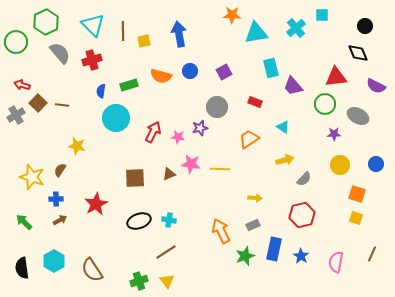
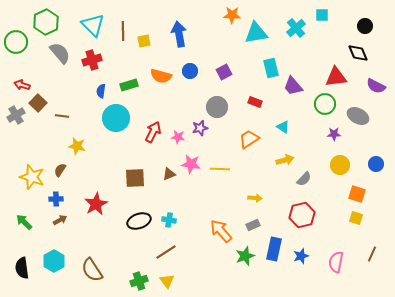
brown line at (62, 105): moved 11 px down
orange arrow at (221, 231): rotated 15 degrees counterclockwise
blue star at (301, 256): rotated 21 degrees clockwise
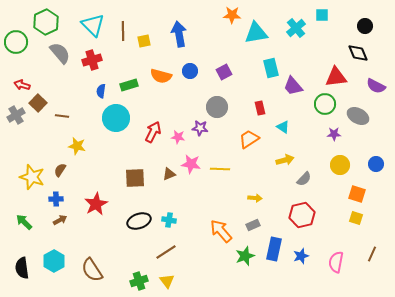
red rectangle at (255, 102): moved 5 px right, 6 px down; rotated 56 degrees clockwise
purple star at (200, 128): rotated 21 degrees clockwise
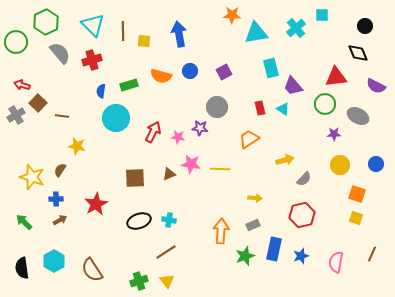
yellow square at (144, 41): rotated 16 degrees clockwise
cyan triangle at (283, 127): moved 18 px up
orange arrow at (221, 231): rotated 45 degrees clockwise
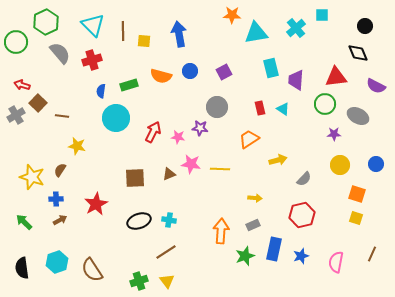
purple trapezoid at (293, 86): moved 3 px right, 6 px up; rotated 45 degrees clockwise
yellow arrow at (285, 160): moved 7 px left
cyan hexagon at (54, 261): moved 3 px right, 1 px down; rotated 10 degrees clockwise
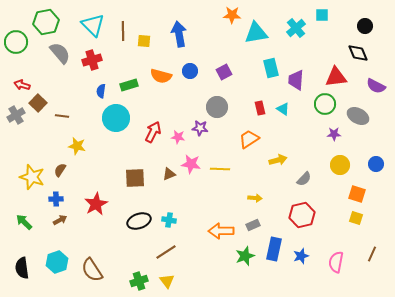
green hexagon at (46, 22): rotated 15 degrees clockwise
orange arrow at (221, 231): rotated 95 degrees counterclockwise
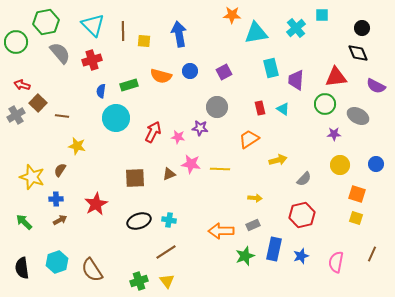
black circle at (365, 26): moved 3 px left, 2 px down
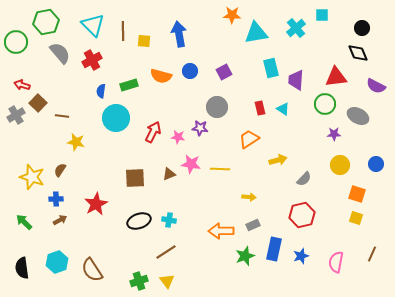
red cross at (92, 60): rotated 12 degrees counterclockwise
yellow star at (77, 146): moved 1 px left, 4 px up
yellow arrow at (255, 198): moved 6 px left, 1 px up
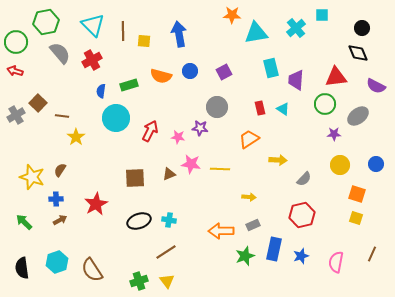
red arrow at (22, 85): moved 7 px left, 14 px up
gray ellipse at (358, 116): rotated 65 degrees counterclockwise
red arrow at (153, 132): moved 3 px left, 1 px up
yellow star at (76, 142): moved 5 px up; rotated 24 degrees clockwise
yellow arrow at (278, 160): rotated 18 degrees clockwise
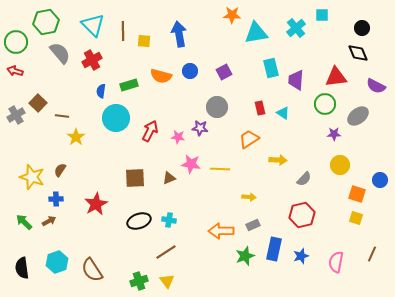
cyan triangle at (283, 109): moved 4 px down
blue circle at (376, 164): moved 4 px right, 16 px down
brown triangle at (169, 174): moved 4 px down
brown arrow at (60, 220): moved 11 px left, 1 px down
